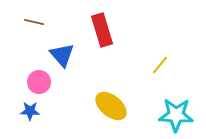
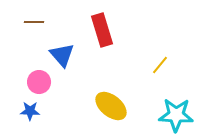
brown line: rotated 12 degrees counterclockwise
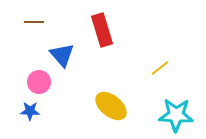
yellow line: moved 3 px down; rotated 12 degrees clockwise
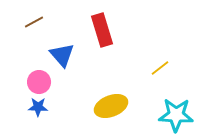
brown line: rotated 30 degrees counterclockwise
yellow ellipse: rotated 60 degrees counterclockwise
blue star: moved 8 px right, 4 px up
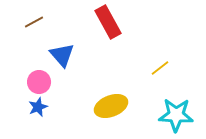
red rectangle: moved 6 px right, 8 px up; rotated 12 degrees counterclockwise
blue star: rotated 24 degrees counterclockwise
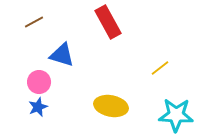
blue triangle: rotated 32 degrees counterclockwise
yellow ellipse: rotated 32 degrees clockwise
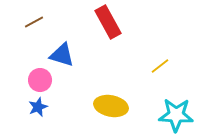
yellow line: moved 2 px up
pink circle: moved 1 px right, 2 px up
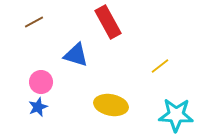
blue triangle: moved 14 px right
pink circle: moved 1 px right, 2 px down
yellow ellipse: moved 1 px up
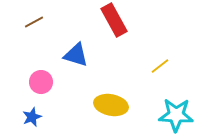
red rectangle: moved 6 px right, 2 px up
blue star: moved 6 px left, 10 px down
